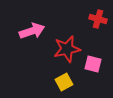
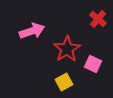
red cross: rotated 24 degrees clockwise
red star: rotated 20 degrees counterclockwise
pink square: rotated 12 degrees clockwise
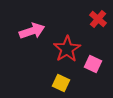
yellow square: moved 3 px left, 1 px down; rotated 36 degrees counterclockwise
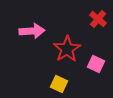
pink arrow: rotated 15 degrees clockwise
pink square: moved 3 px right
yellow square: moved 2 px left, 1 px down
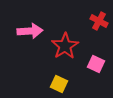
red cross: moved 1 px right, 2 px down; rotated 12 degrees counterclockwise
pink arrow: moved 2 px left
red star: moved 2 px left, 3 px up
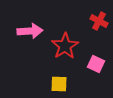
yellow square: rotated 24 degrees counterclockwise
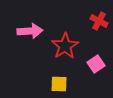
pink square: rotated 30 degrees clockwise
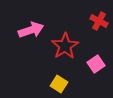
pink arrow: moved 1 px right, 1 px up; rotated 15 degrees counterclockwise
yellow square: rotated 30 degrees clockwise
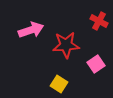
red star: moved 1 px right, 1 px up; rotated 28 degrees clockwise
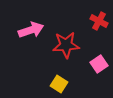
pink square: moved 3 px right
